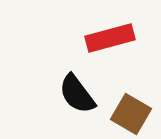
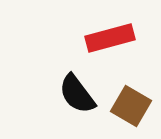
brown square: moved 8 px up
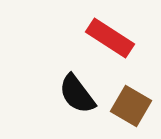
red rectangle: rotated 48 degrees clockwise
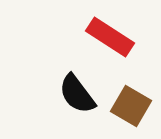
red rectangle: moved 1 px up
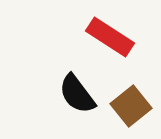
brown square: rotated 21 degrees clockwise
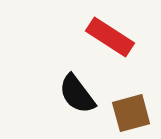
brown square: moved 7 px down; rotated 24 degrees clockwise
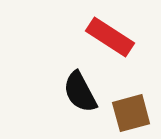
black semicircle: moved 3 px right, 2 px up; rotated 9 degrees clockwise
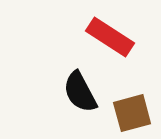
brown square: moved 1 px right
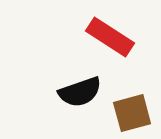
black semicircle: rotated 81 degrees counterclockwise
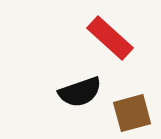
red rectangle: moved 1 px down; rotated 9 degrees clockwise
